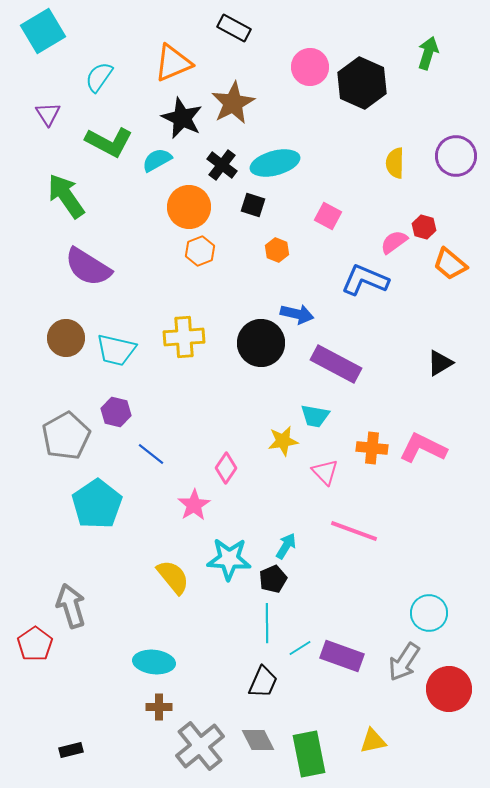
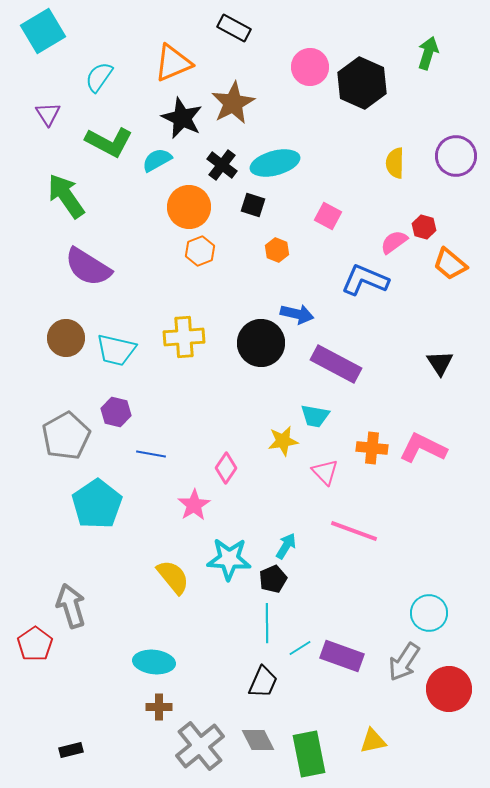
black triangle at (440, 363): rotated 32 degrees counterclockwise
blue line at (151, 454): rotated 28 degrees counterclockwise
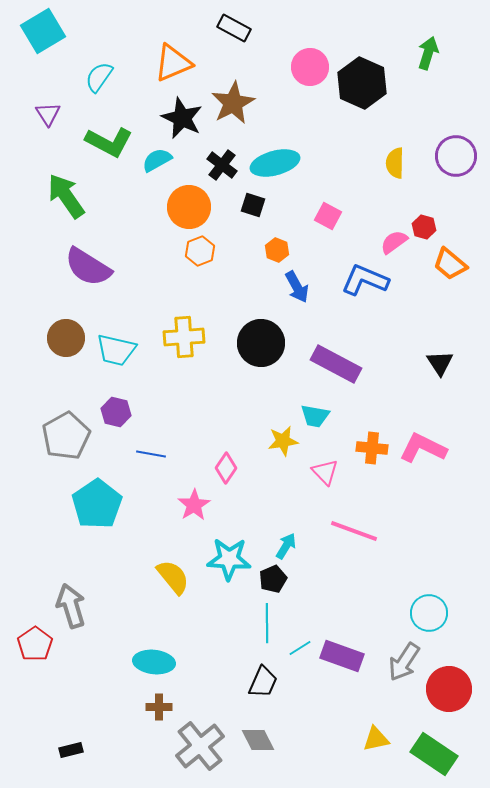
blue arrow at (297, 314): moved 27 px up; rotated 48 degrees clockwise
yellow triangle at (373, 741): moved 3 px right, 2 px up
green rectangle at (309, 754): moved 125 px right; rotated 45 degrees counterclockwise
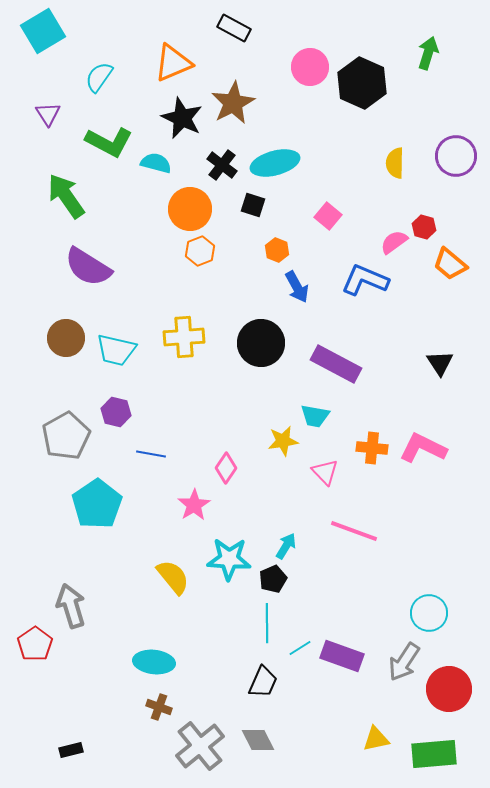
cyan semicircle at (157, 160): moved 1 px left, 3 px down; rotated 44 degrees clockwise
orange circle at (189, 207): moved 1 px right, 2 px down
pink square at (328, 216): rotated 12 degrees clockwise
brown cross at (159, 707): rotated 20 degrees clockwise
green rectangle at (434, 754): rotated 39 degrees counterclockwise
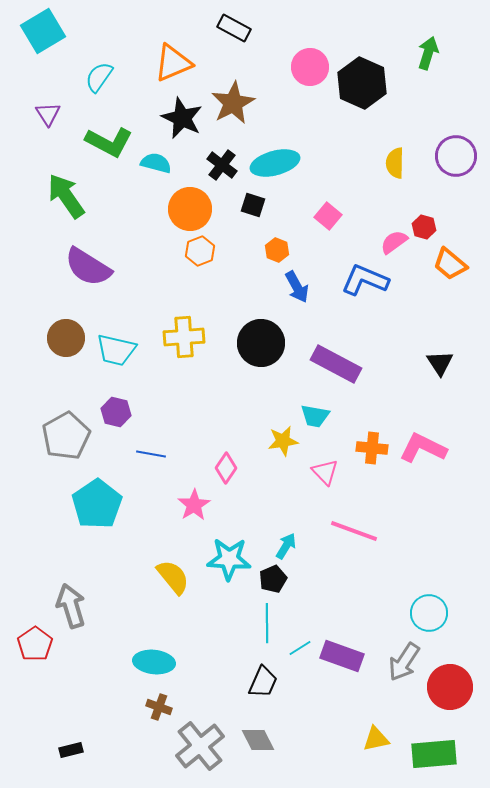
red circle at (449, 689): moved 1 px right, 2 px up
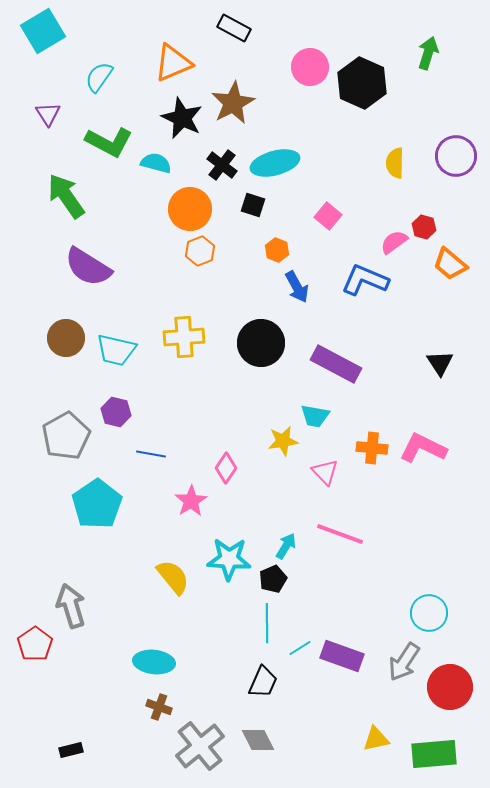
pink star at (194, 505): moved 3 px left, 4 px up
pink line at (354, 531): moved 14 px left, 3 px down
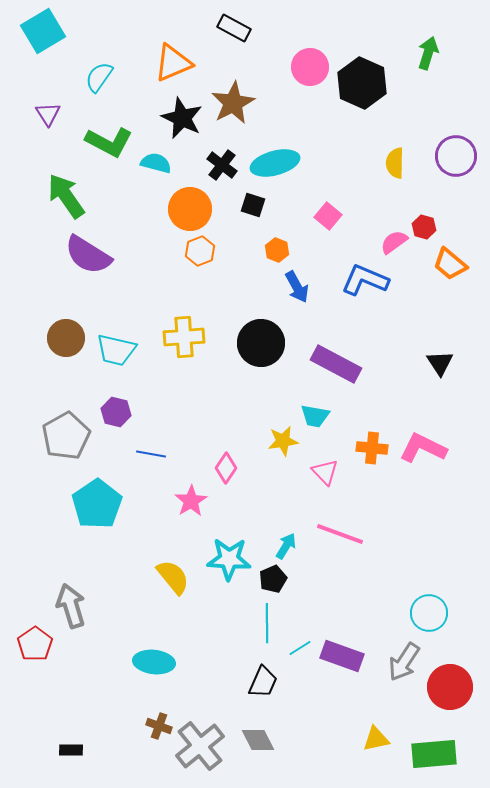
purple semicircle at (88, 267): moved 12 px up
brown cross at (159, 707): moved 19 px down
black rectangle at (71, 750): rotated 15 degrees clockwise
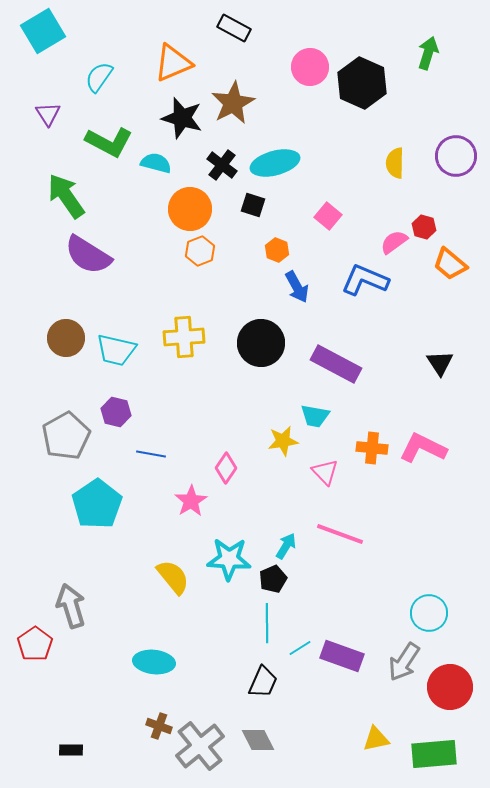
black star at (182, 118): rotated 9 degrees counterclockwise
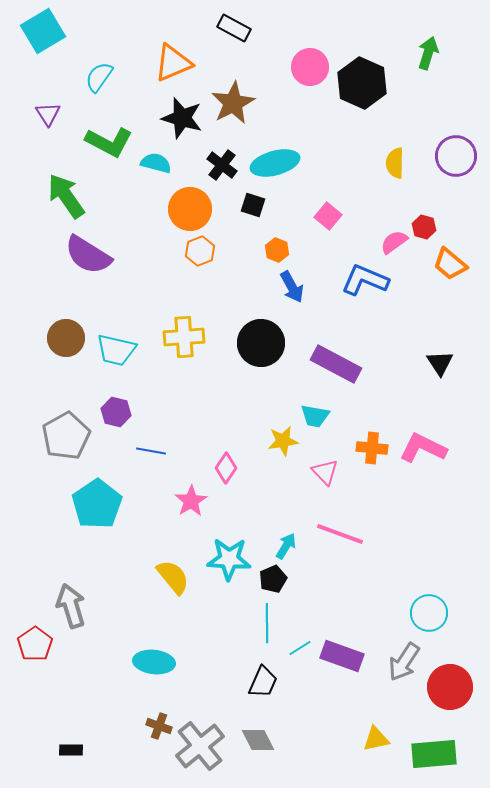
blue arrow at (297, 287): moved 5 px left
blue line at (151, 454): moved 3 px up
